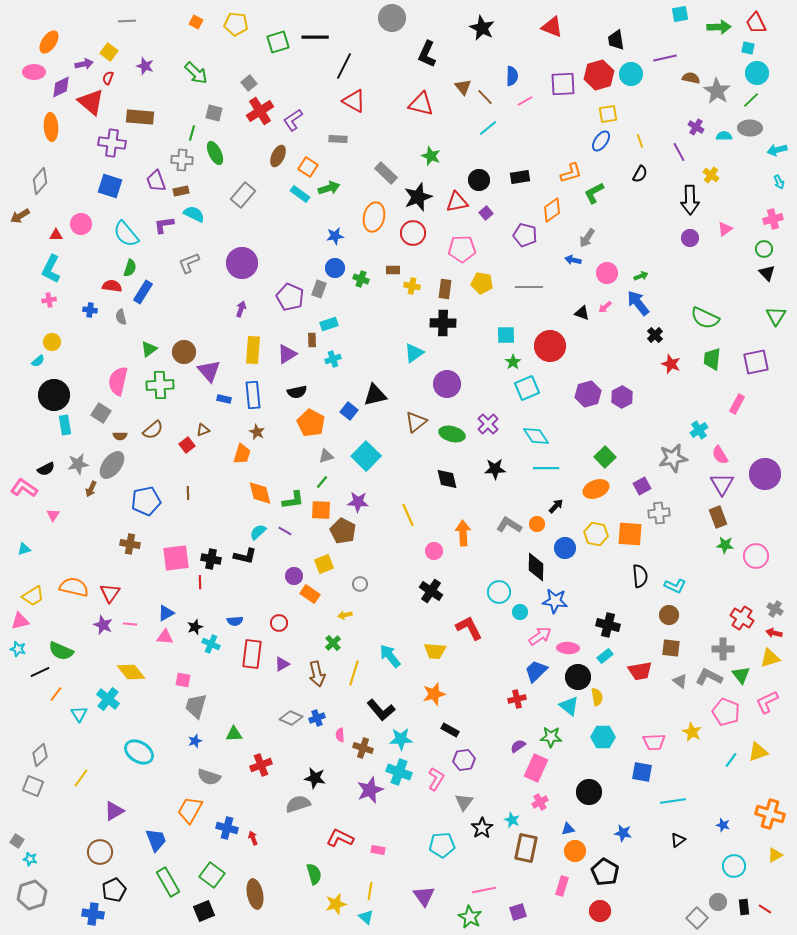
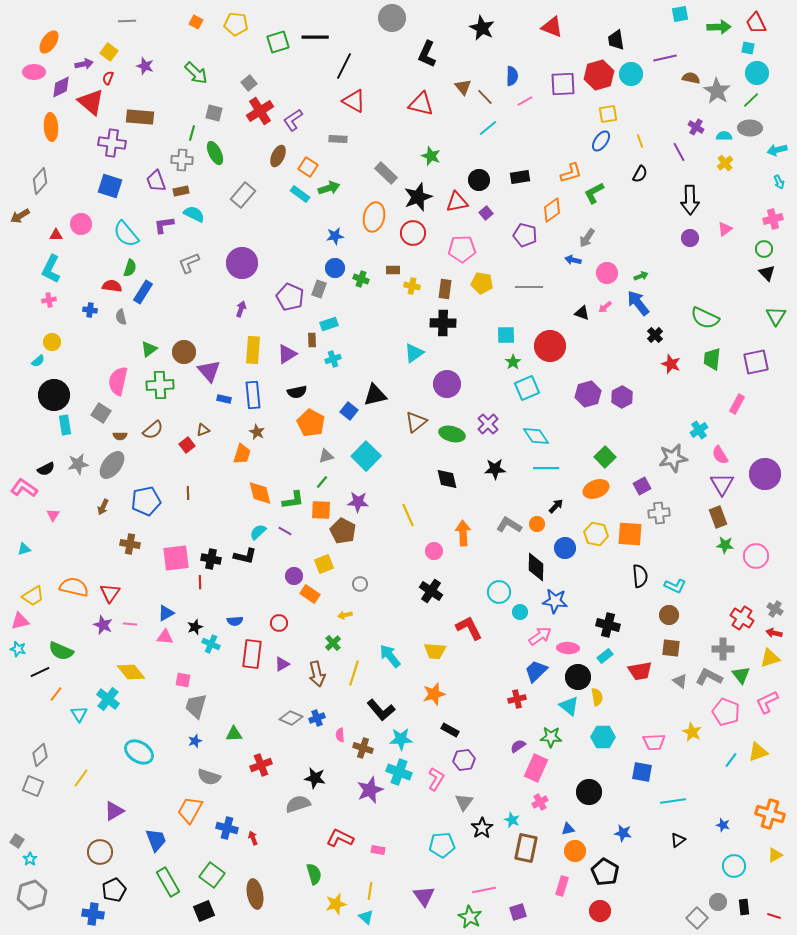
yellow cross at (711, 175): moved 14 px right, 12 px up; rotated 14 degrees clockwise
brown arrow at (91, 489): moved 12 px right, 18 px down
cyan star at (30, 859): rotated 24 degrees clockwise
red line at (765, 909): moved 9 px right, 7 px down; rotated 16 degrees counterclockwise
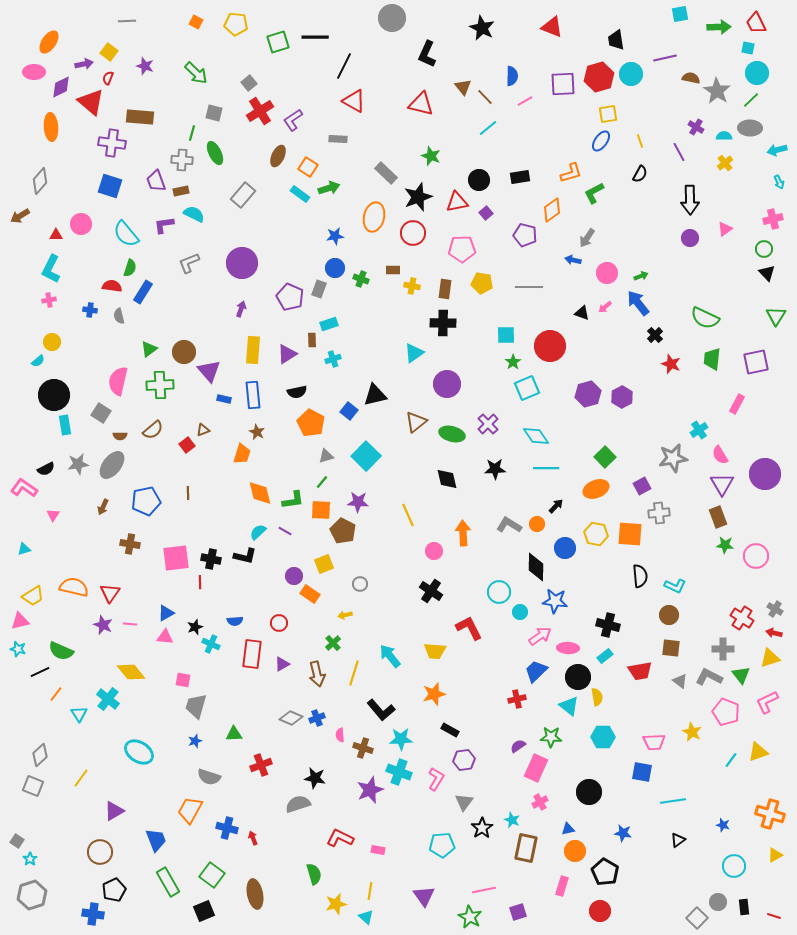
red hexagon at (599, 75): moved 2 px down
gray semicircle at (121, 317): moved 2 px left, 1 px up
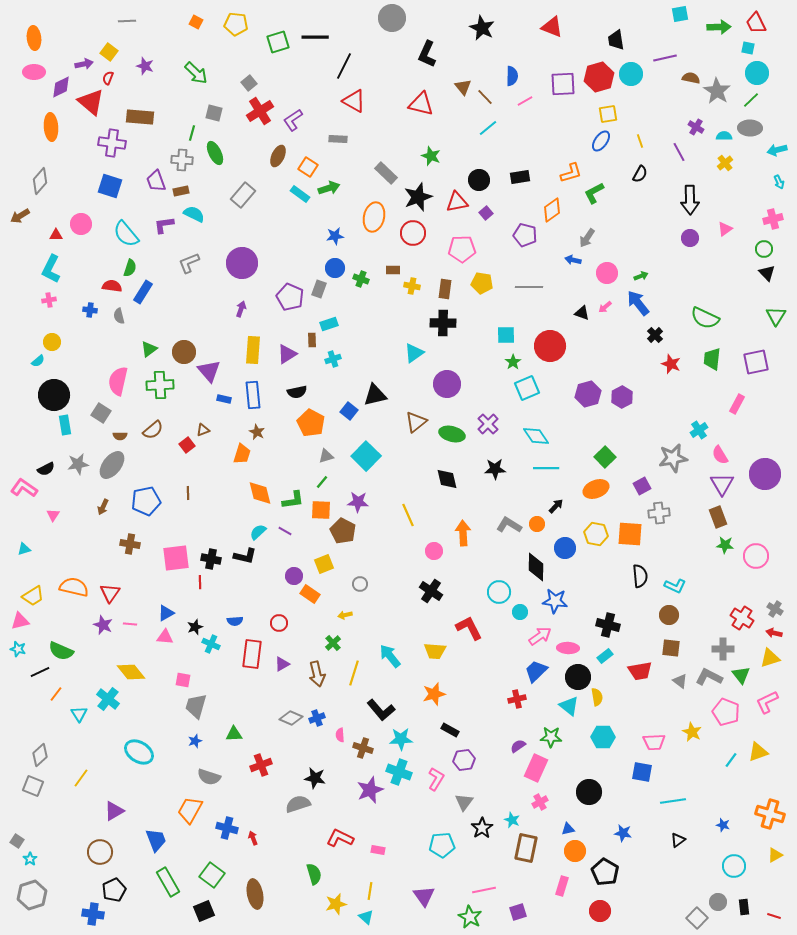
orange ellipse at (49, 42): moved 15 px left, 4 px up; rotated 40 degrees counterclockwise
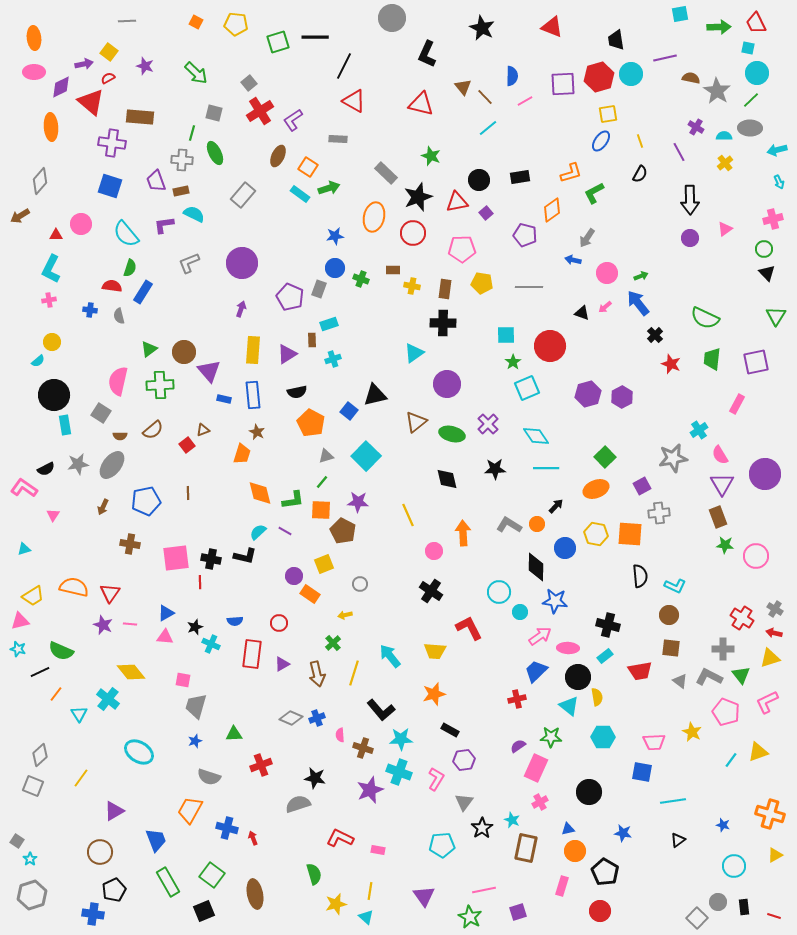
red semicircle at (108, 78): rotated 40 degrees clockwise
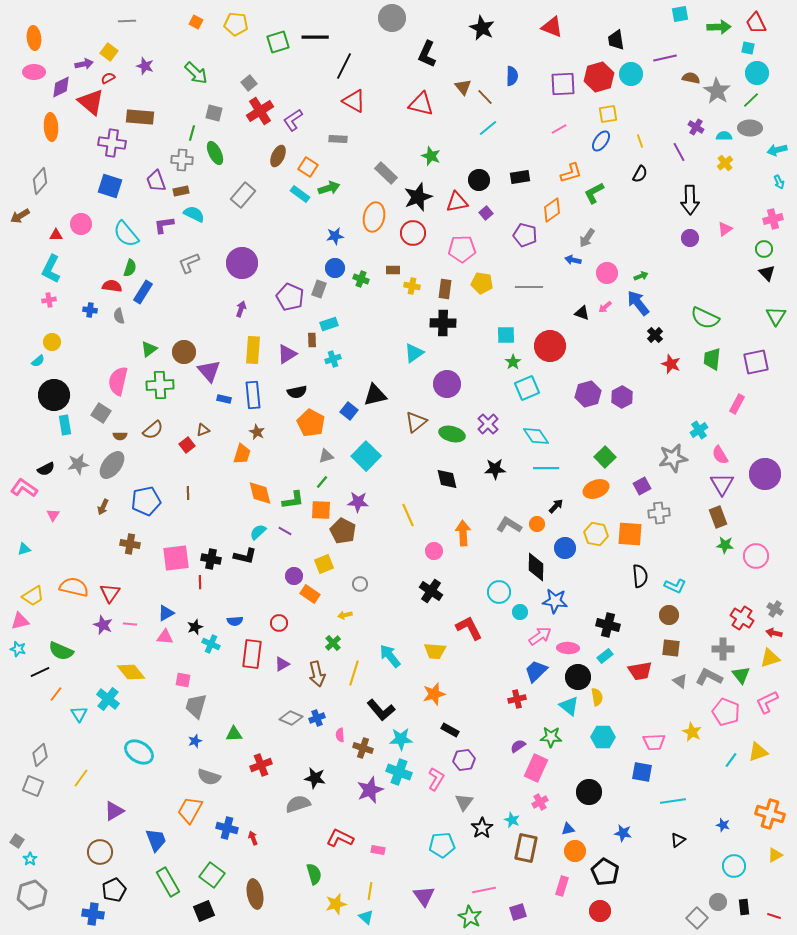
pink line at (525, 101): moved 34 px right, 28 px down
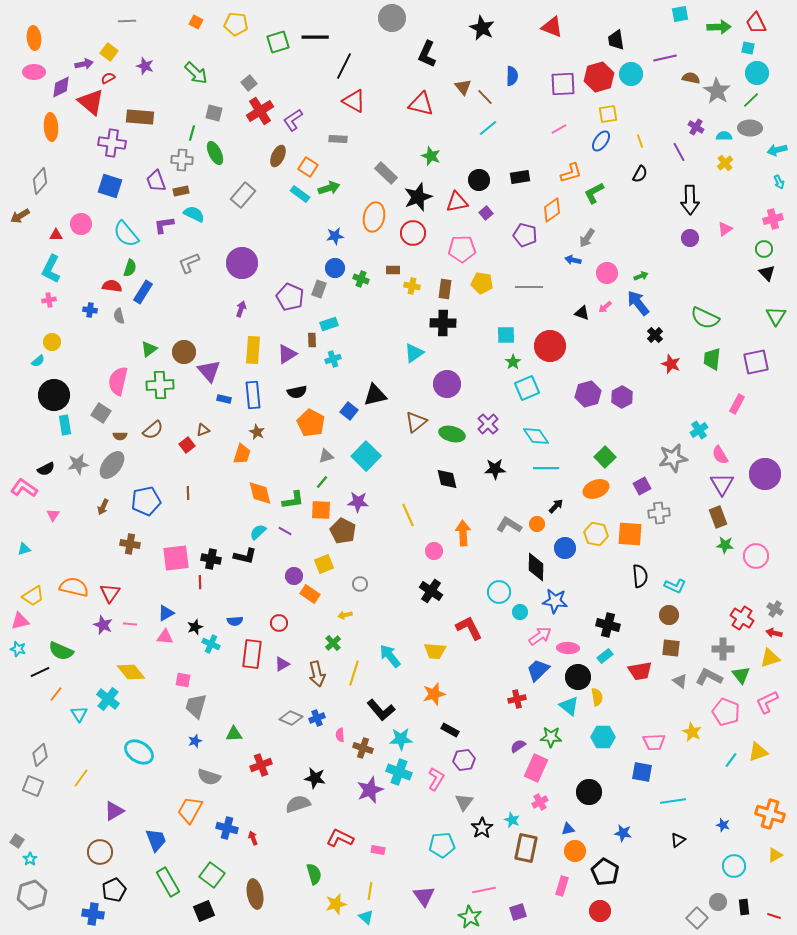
blue trapezoid at (536, 671): moved 2 px right, 1 px up
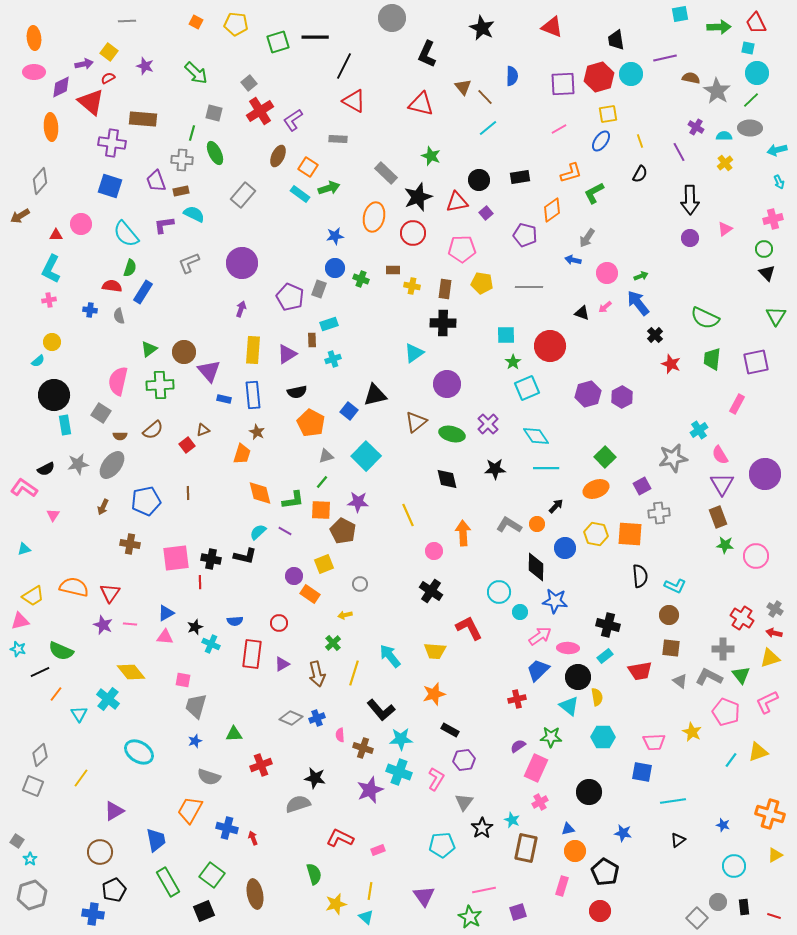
brown rectangle at (140, 117): moved 3 px right, 2 px down
blue trapezoid at (156, 840): rotated 10 degrees clockwise
pink rectangle at (378, 850): rotated 32 degrees counterclockwise
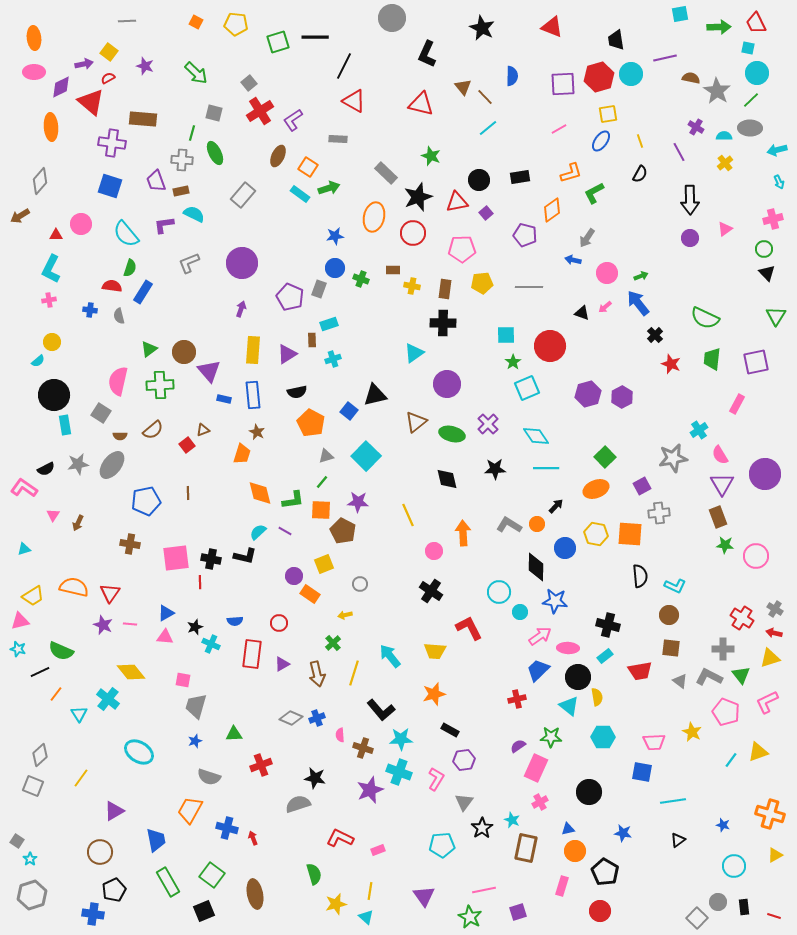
yellow pentagon at (482, 283): rotated 15 degrees counterclockwise
brown arrow at (103, 507): moved 25 px left, 16 px down
